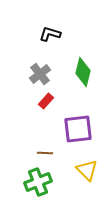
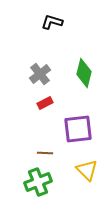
black L-shape: moved 2 px right, 12 px up
green diamond: moved 1 px right, 1 px down
red rectangle: moved 1 px left, 2 px down; rotated 21 degrees clockwise
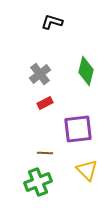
green diamond: moved 2 px right, 2 px up
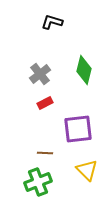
green diamond: moved 2 px left, 1 px up
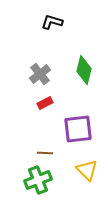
green cross: moved 2 px up
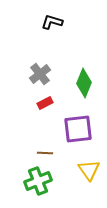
green diamond: moved 13 px down; rotated 8 degrees clockwise
yellow triangle: moved 2 px right; rotated 10 degrees clockwise
green cross: moved 1 px down
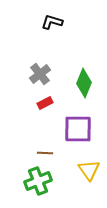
purple square: rotated 8 degrees clockwise
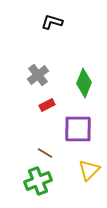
gray cross: moved 2 px left, 1 px down
red rectangle: moved 2 px right, 2 px down
brown line: rotated 28 degrees clockwise
yellow triangle: rotated 20 degrees clockwise
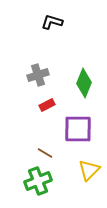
gray cross: rotated 20 degrees clockwise
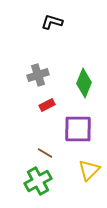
green cross: rotated 8 degrees counterclockwise
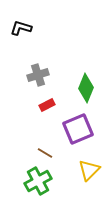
black L-shape: moved 31 px left, 6 px down
green diamond: moved 2 px right, 5 px down
purple square: rotated 24 degrees counterclockwise
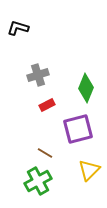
black L-shape: moved 3 px left
purple square: rotated 8 degrees clockwise
